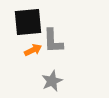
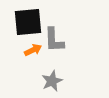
gray L-shape: moved 1 px right, 1 px up
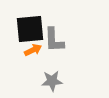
black square: moved 2 px right, 7 px down
gray star: rotated 20 degrees clockwise
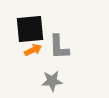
gray L-shape: moved 5 px right, 7 px down
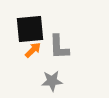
orange arrow: rotated 18 degrees counterclockwise
